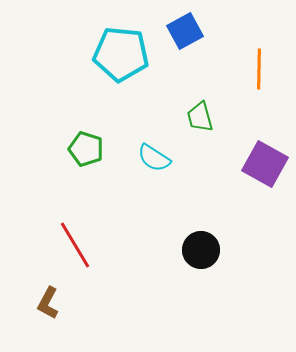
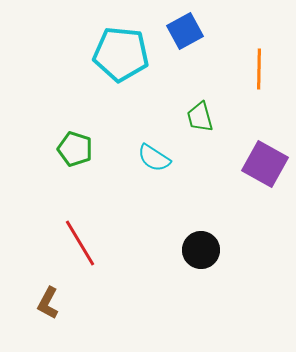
green pentagon: moved 11 px left
red line: moved 5 px right, 2 px up
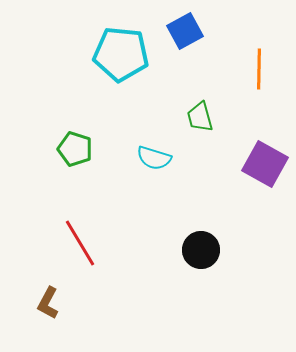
cyan semicircle: rotated 16 degrees counterclockwise
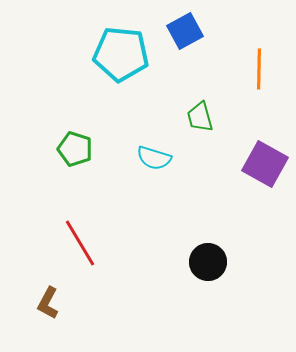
black circle: moved 7 px right, 12 px down
